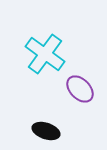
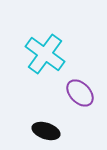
purple ellipse: moved 4 px down
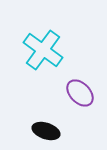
cyan cross: moved 2 px left, 4 px up
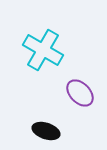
cyan cross: rotated 6 degrees counterclockwise
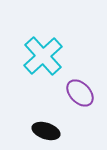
cyan cross: moved 6 px down; rotated 18 degrees clockwise
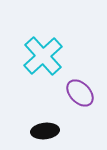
black ellipse: moved 1 px left; rotated 24 degrees counterclockwise
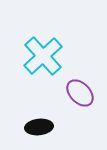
black ellipse: moved 6 px left, 4 px up
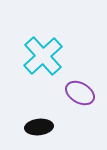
purple ellipse: rotated 16 degrees counterclockwise
